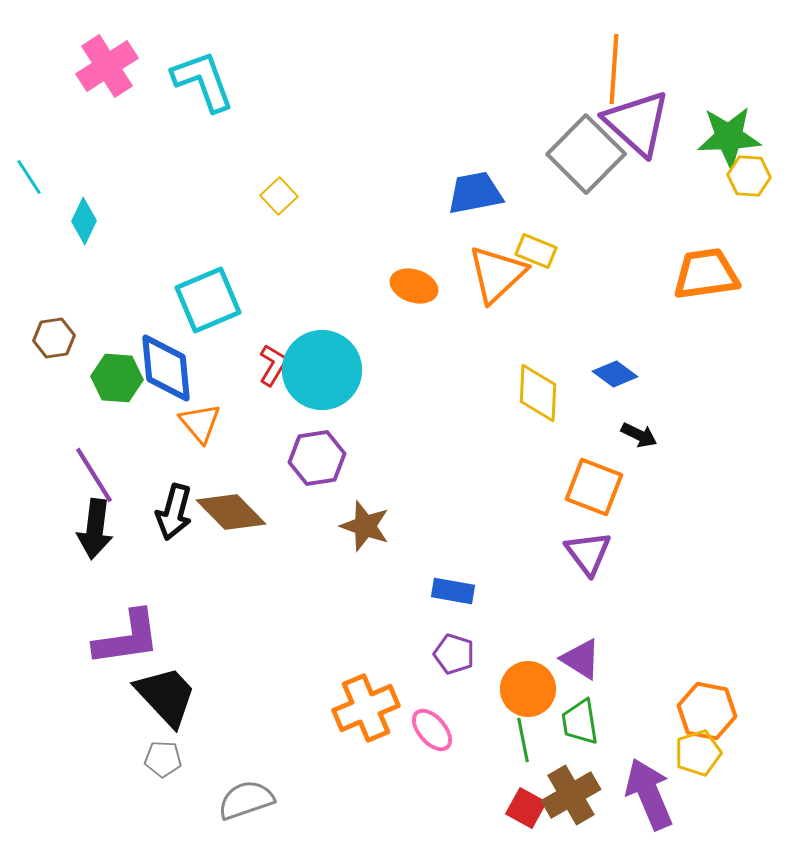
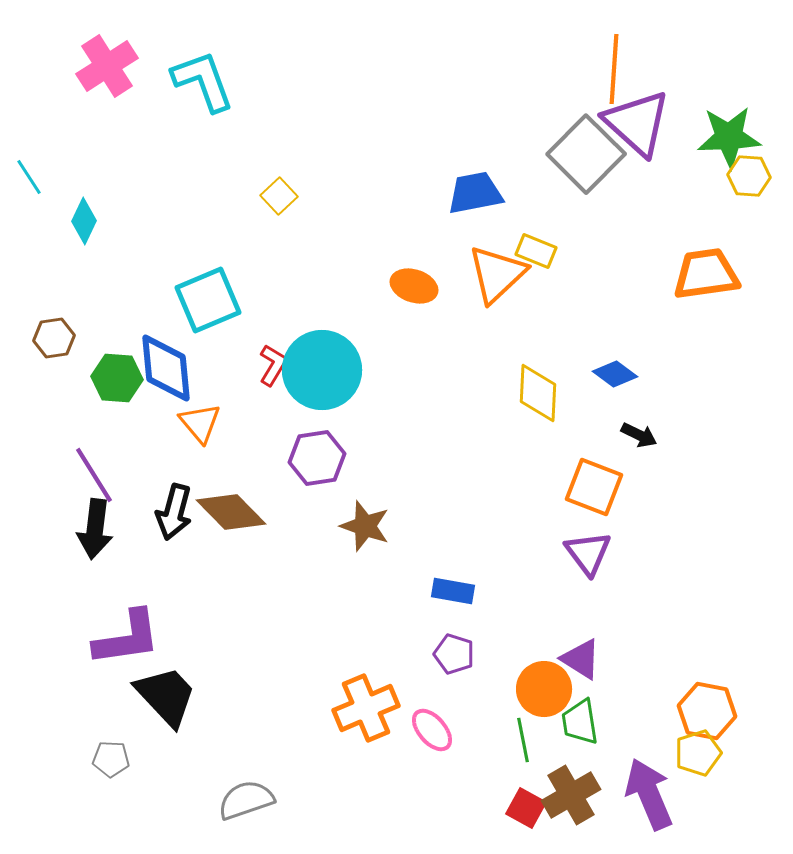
orange circle at (528, 689): moved 16 px right
gray pentagon at (163, 759): moved 52 px left
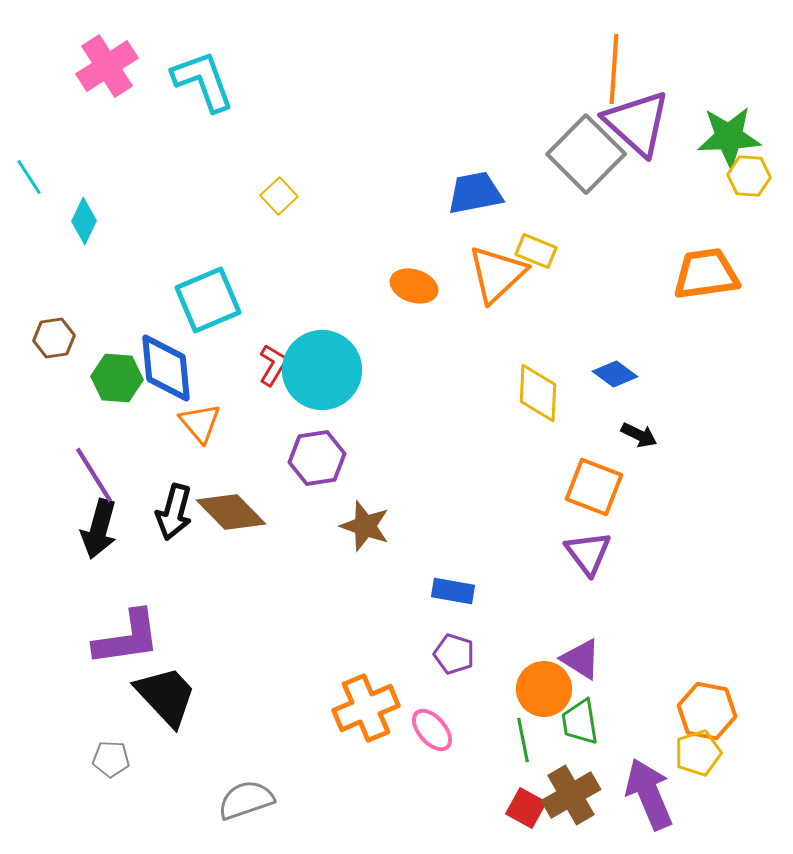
black arrow at (95, 529): moved 4 px right; rotated 8 degrees clockwise
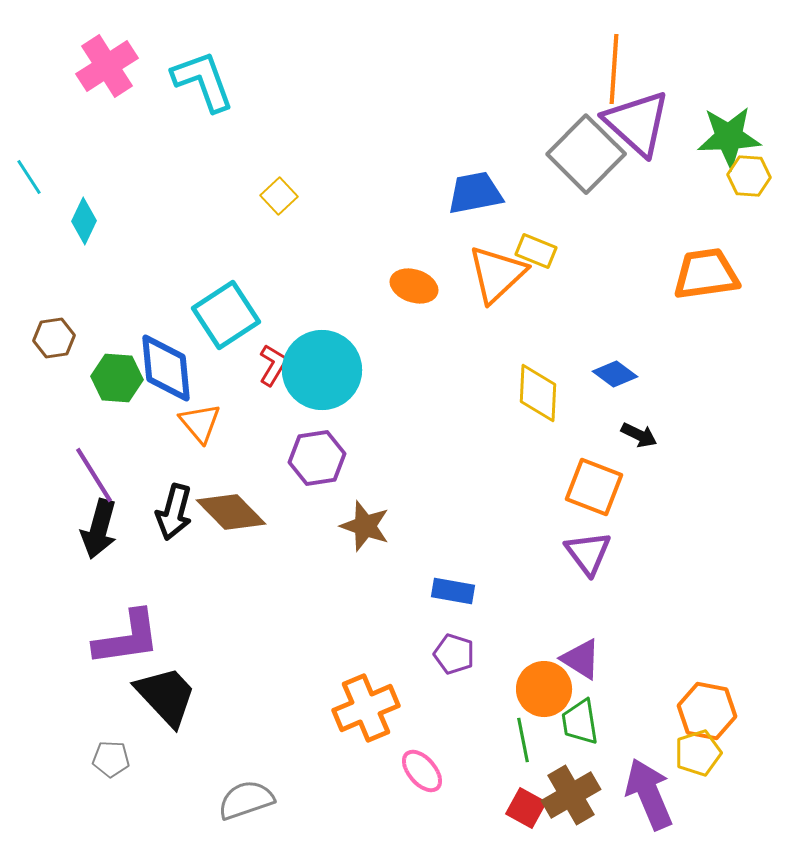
cyan square at (208, 300): moved 18 px right, 15 px down; rotated 10 degrees counterclockwise
pink ellipse at (432, 730): moved 10 px left, 41 px down
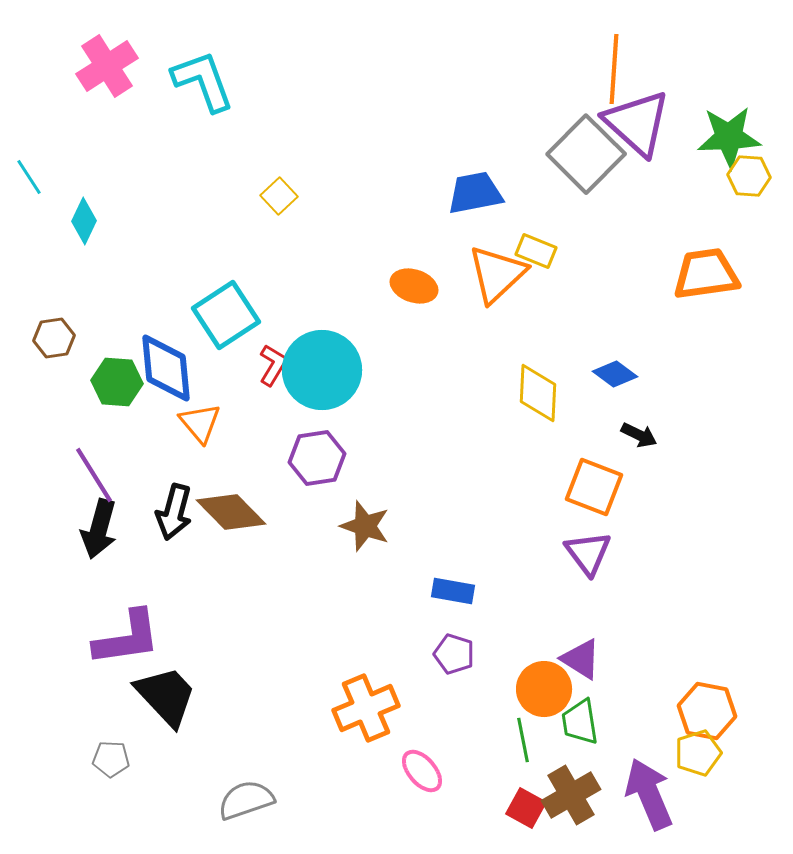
green hexagon at (117, 378): moved 4 px down
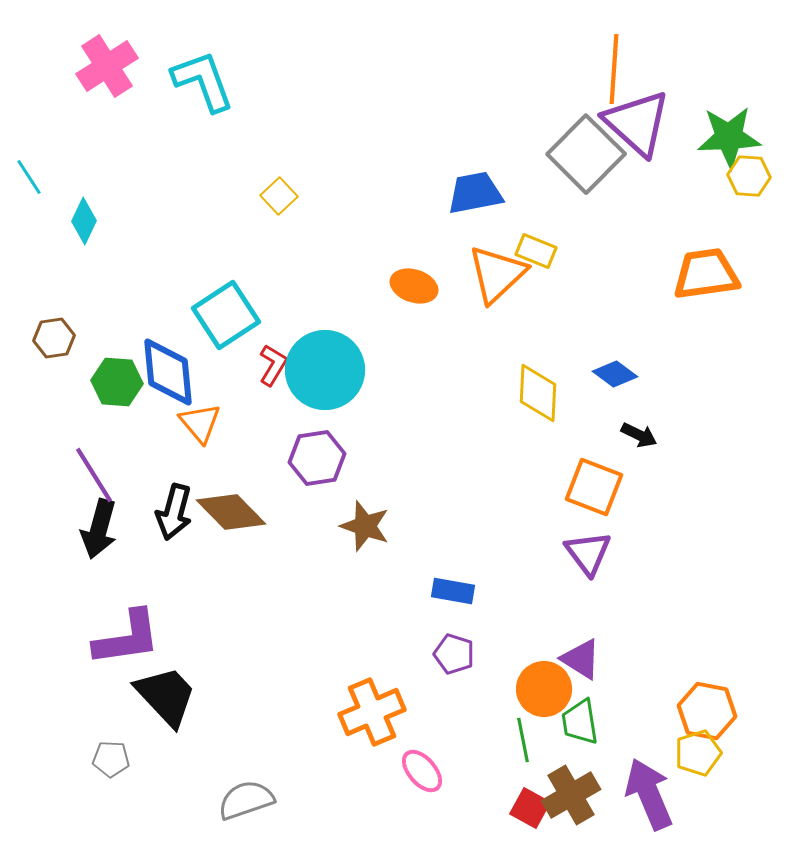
blue diamond at (166, 368): moved 2 px right, 4 px down
cyan circle at (322, 370): moved 3 px right
orange cross at (366, 708): moved 6 px right, 4 px down
red square at (526, 808): moved 4 px right
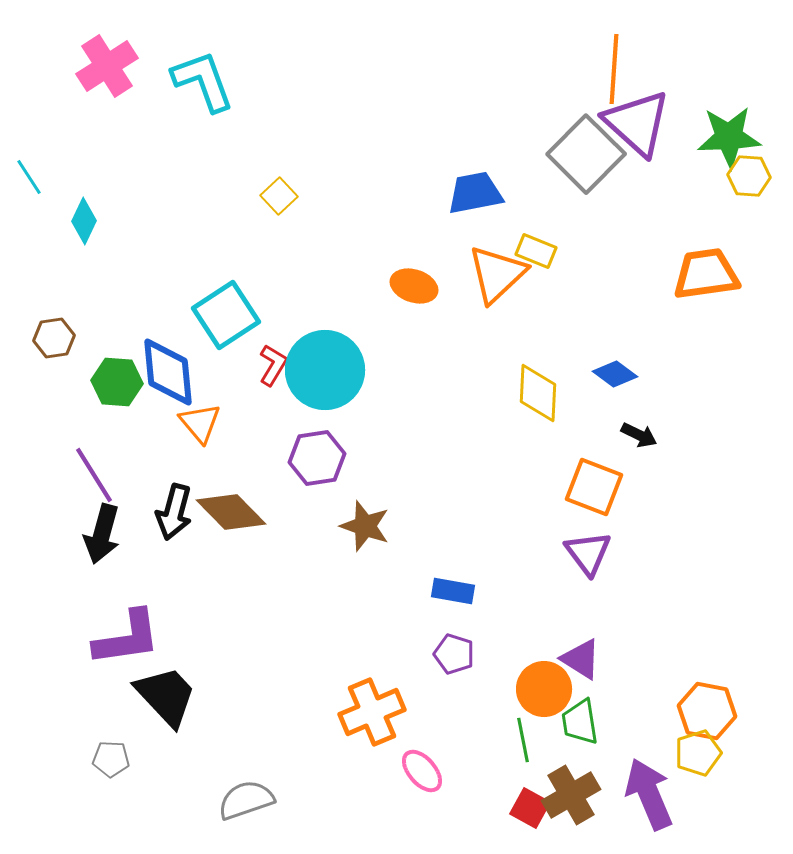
black arrow at (99, 529): moved 3 px right, 5 px down
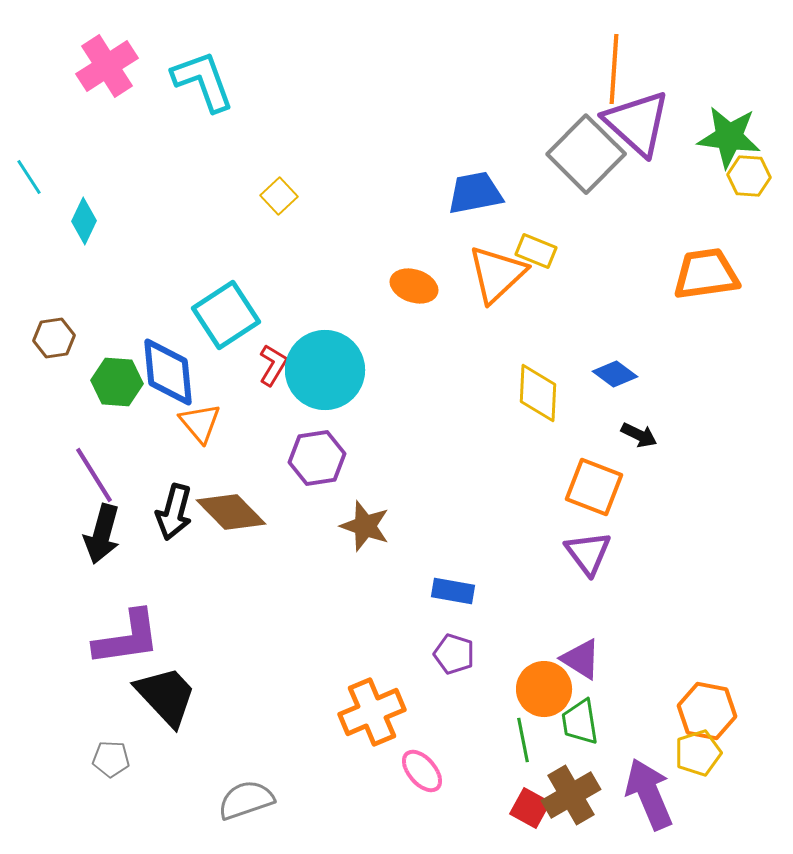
green star at (729, 137): rotated 10 degrees clockwise
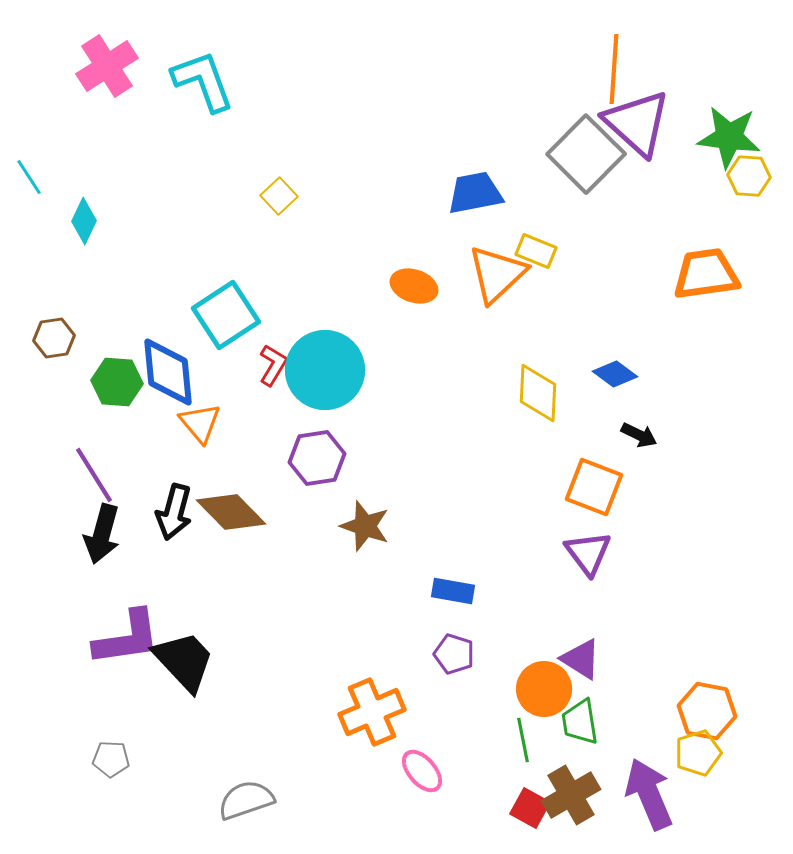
black trapezoid at (166, 696): moved 18 px right, 35 px up
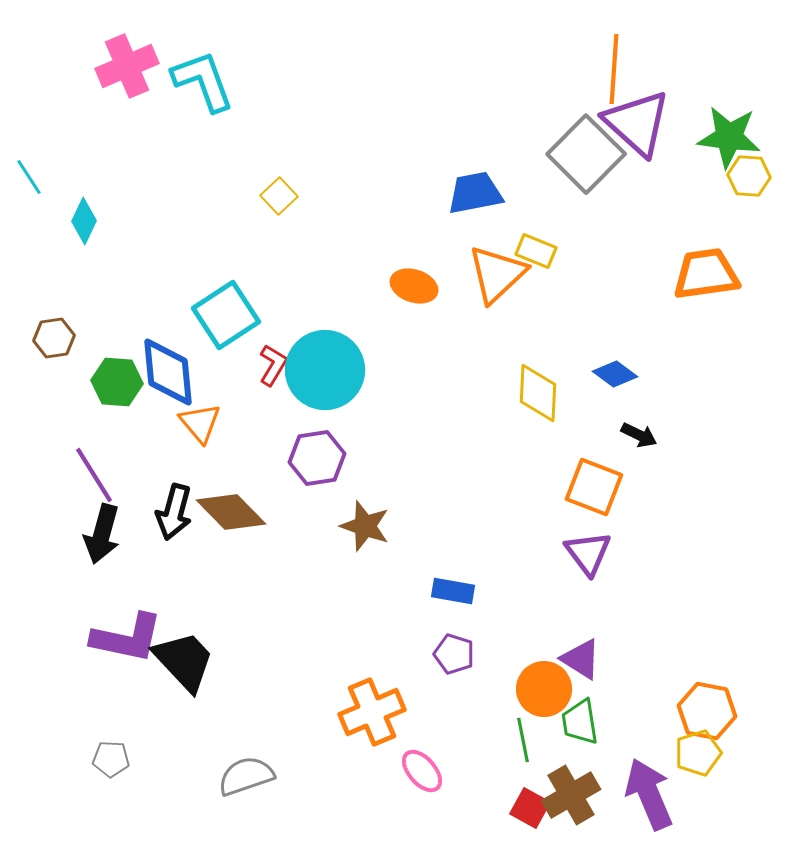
pink cross at (107, 66): moved 20 px right; rotated 10 degrees clockwise
purple L-shape at (127, 638): rotated 20 degrees clockwise
gray semicircle at (246, 800): moved 24 px up
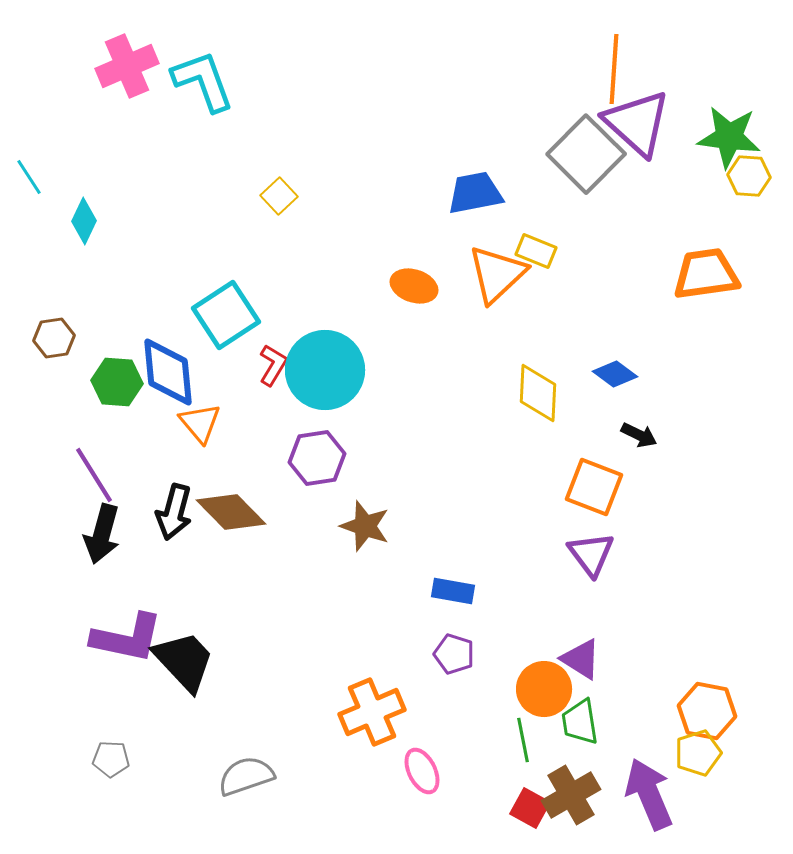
purple triangle at (588, 553): moved 3 px right, 1 px down
pink ellipse at (422, 771): rotated 15 degrees clockwise
